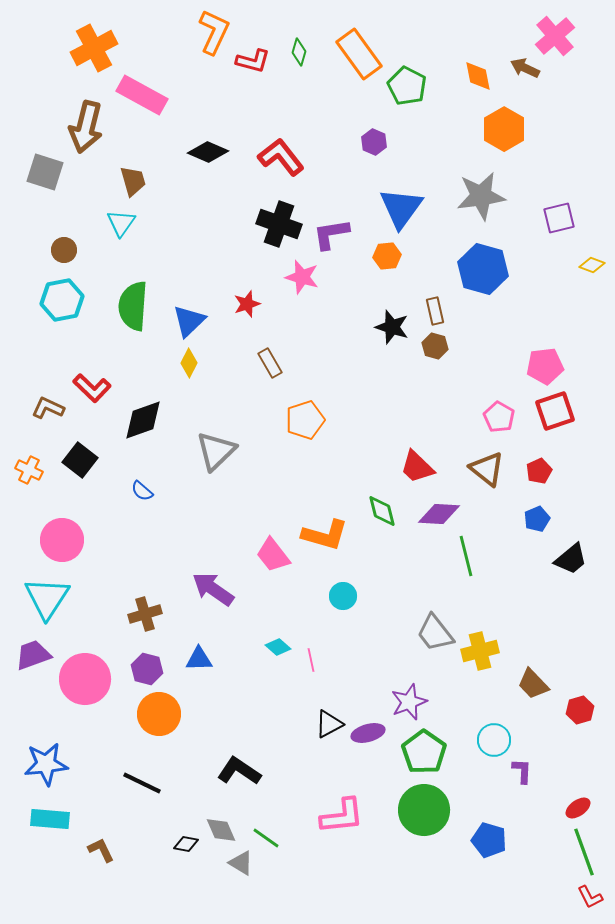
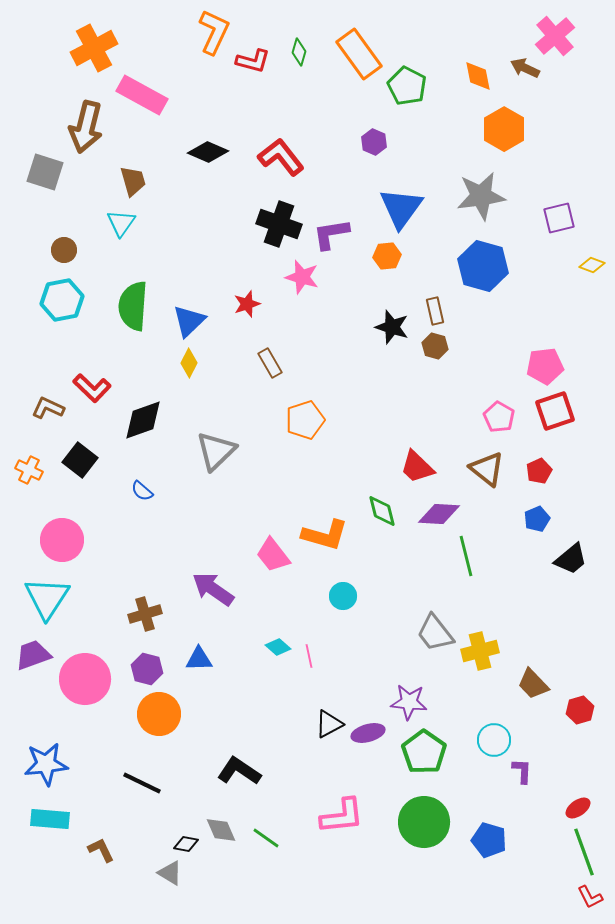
blue hexagon at (483, 269): moved 3 px up
pink line at (311, 660): moved 2 px left, 4 px up
purple star at (409, 702): rotated 27 degrees clockwise
green circle at (424, 810): moved 12 px down
gray triangle at (241, 863): moved 71 px left, 10 px down
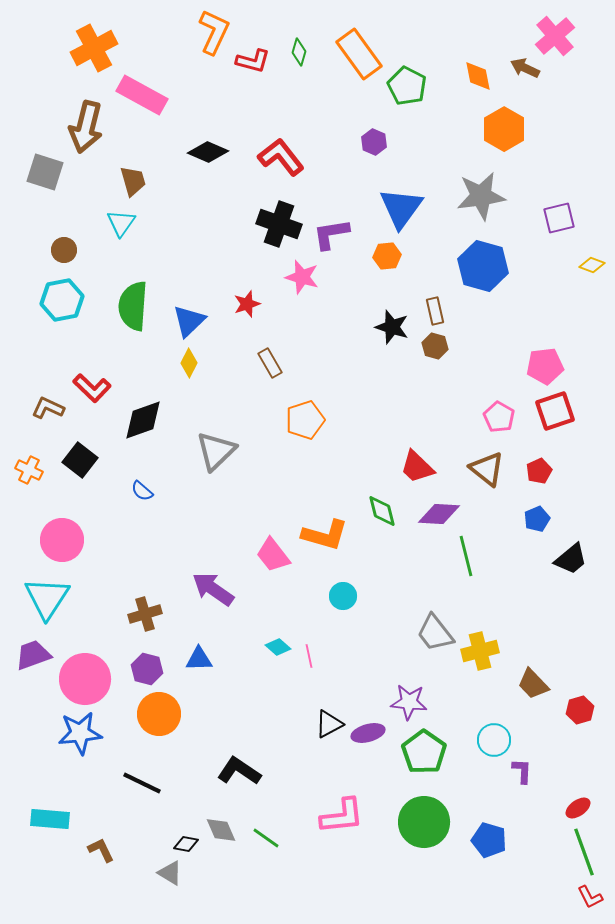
blue star at (46, 764): moved 34 px right, 31 px up
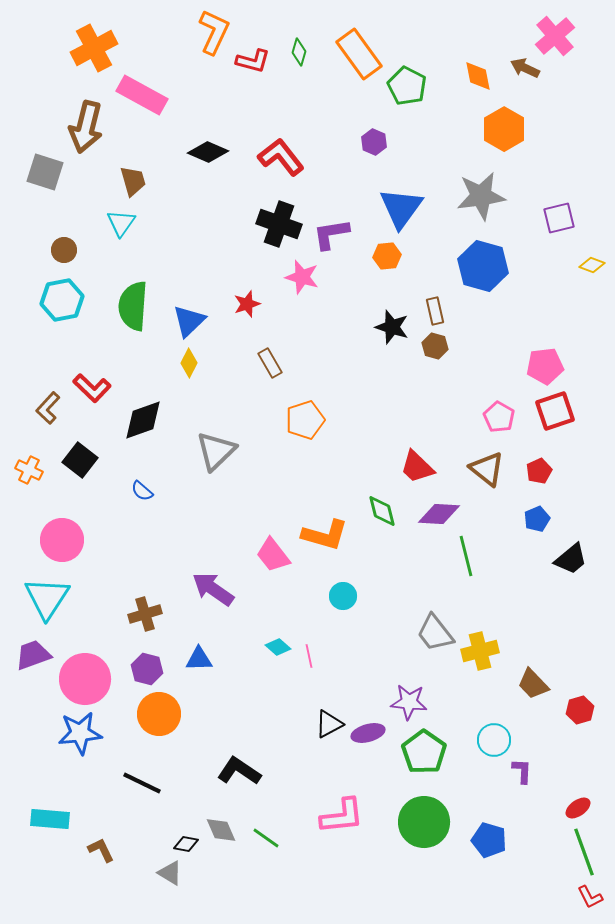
brown L-shape at (48, 408): rotated 72 degrees counterclockwise
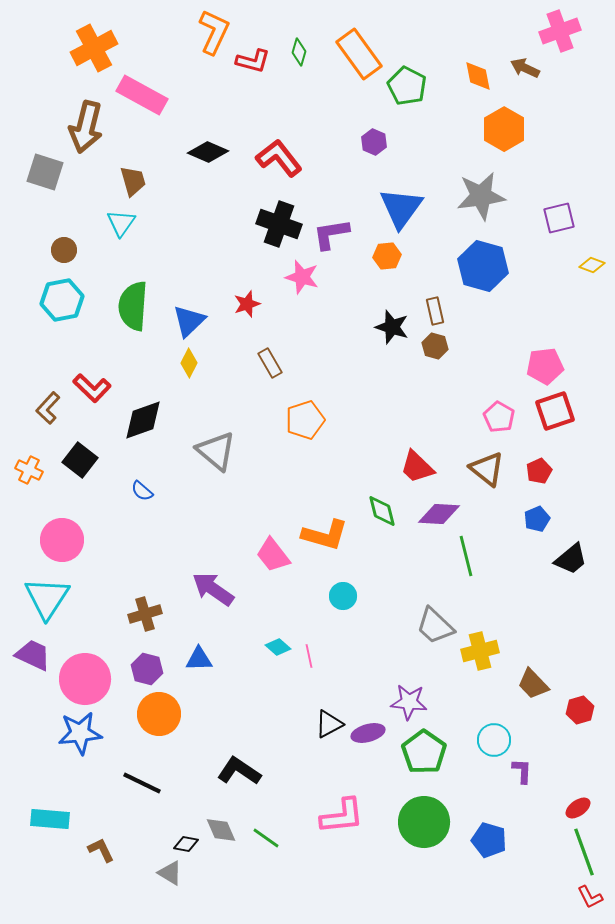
pink cross at (555, 36): moved 5 px right, 5 px up; rotated 21 degrees clockwise
red L-shape at (281, 157): moved 2 px left, 1 px down
gray triangle at (216, 451): rotated 36 degrees counterclockwise
gray trapezoid at (435, 633): moved 7 px up; rotated 9 degrees counterclockwise
purple trapezoid at (33, 655): rotated 45 degrees clockwise
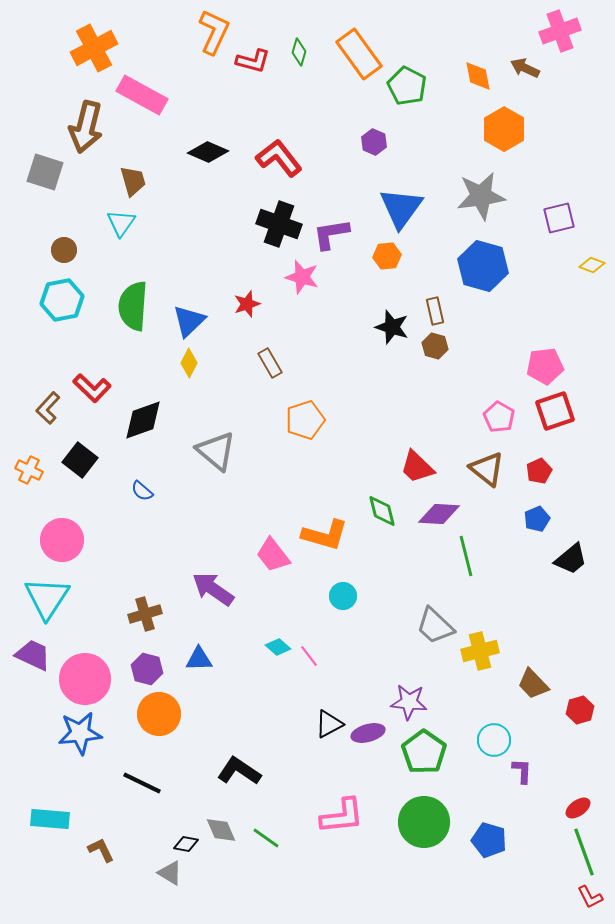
pink line at (309, 656): rotated 25 degrees counterclockwise
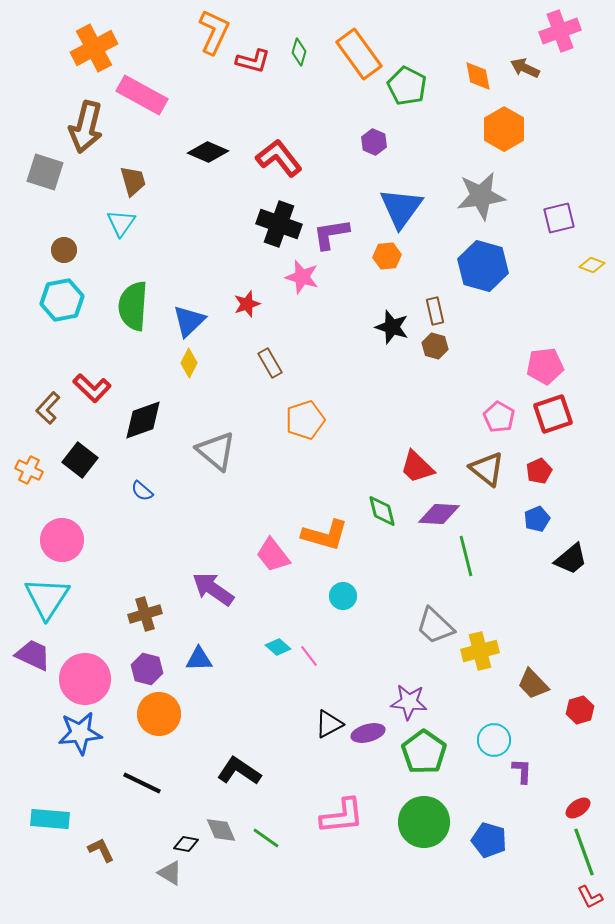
red square at (555, 411): moved 2 px left, 3 px down
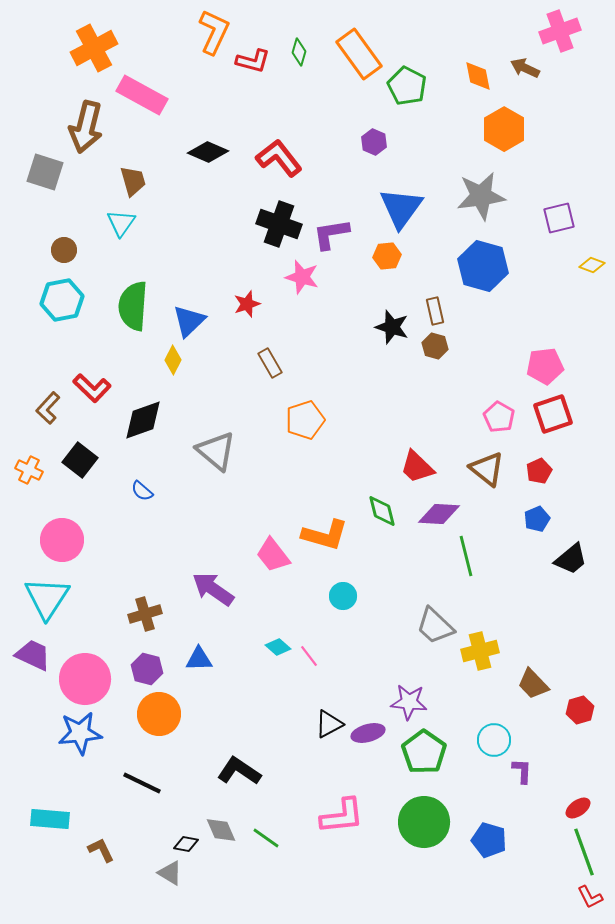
yellow diamond at (189, 363): moved 16 px left, 3 px up
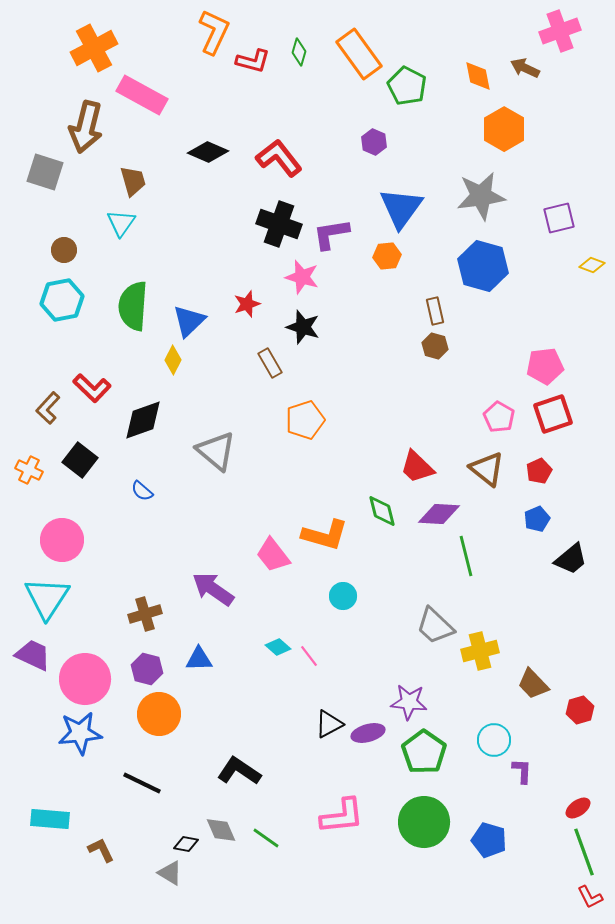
black star at (392, 327): moved 89 px left
